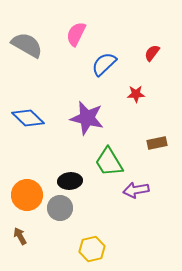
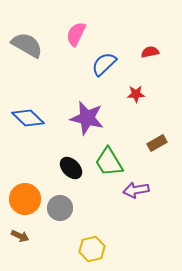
red semicircle: moved 2 px left, 1 px up; rotated 42 degrees clockwise
brown rectangle: rotated 18 degrees counterclockwise
black ellipse: moved 1 px right, 13 px up; rotated 50 degrees clockwise
orange circle: moved 2 px left, 4 px down
brown arrow: rotated 144 degrees clockwise
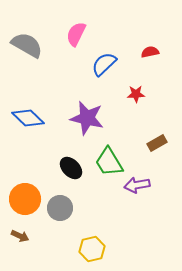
purple arrow: moved 1 px right, 5 px up
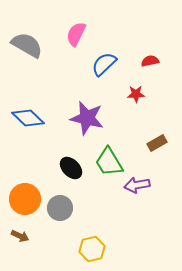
red semicircle: moved 9 px down
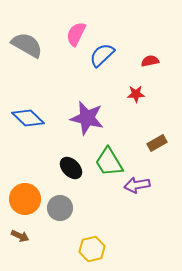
blue semicircle: moved 2 px left, 9 px up
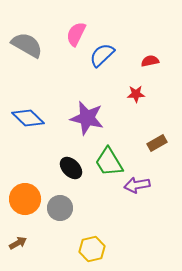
brown arrow: moved 2 px left, 7 px down; rotated 54 degrees counterclockwise
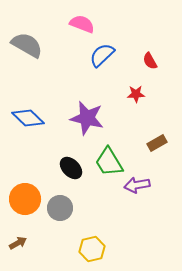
pink semicircle: moved 6 px right, 10 px up; rotated 85 degrees clockwise
red semicircle: rotated 108 degrees counterclockwise
